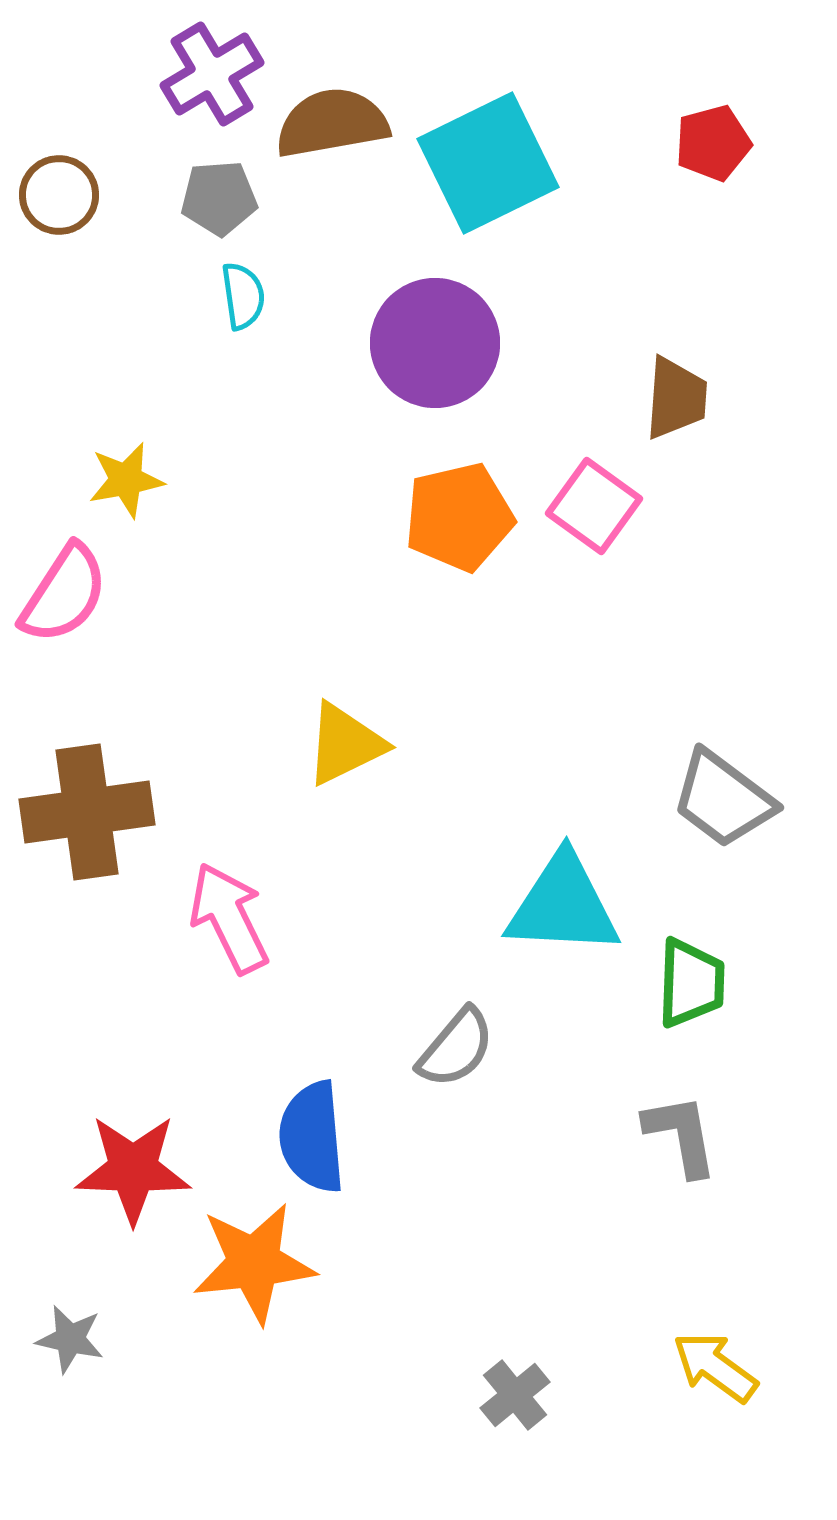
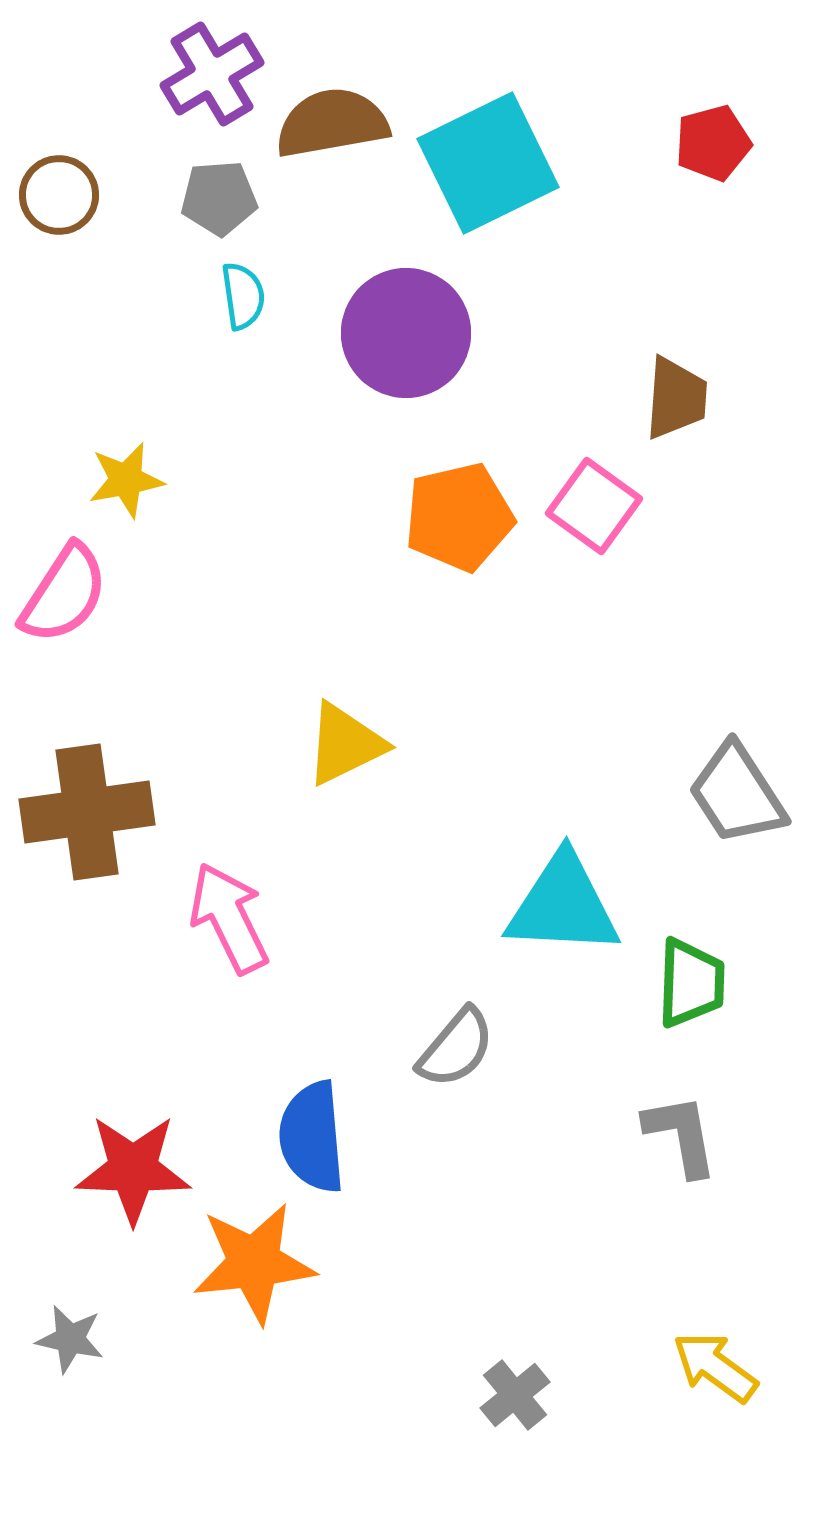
purple circle: moved 29 px left, 10 px up
gray trapezoid: moved 14 px right, 5 px up; rotated 20 degrees clockwise
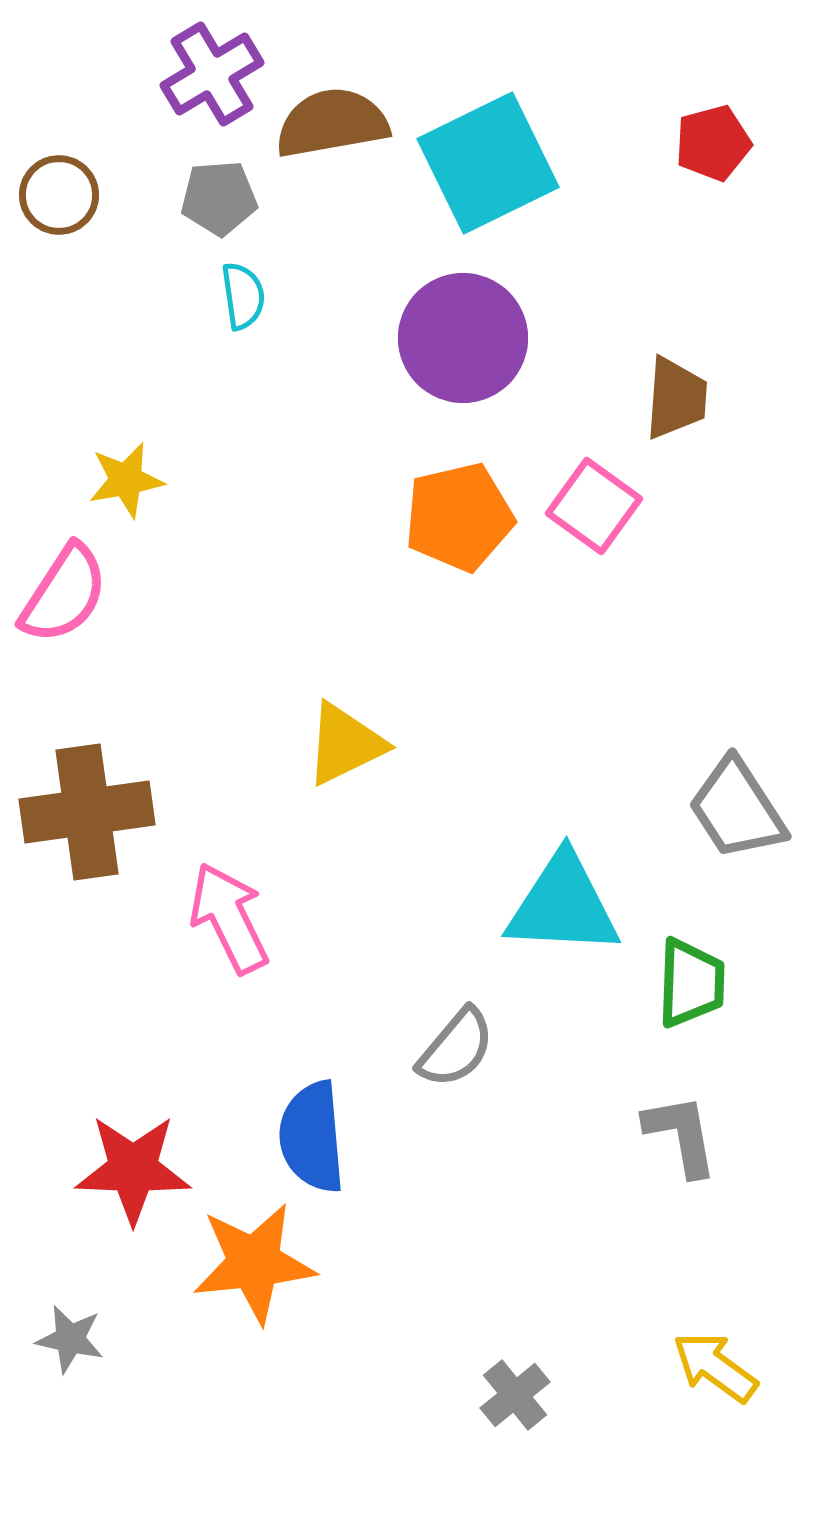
purple circle: moved 57 px right, 5 px down
gray trapezoid: moved 15 px down
